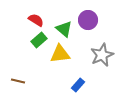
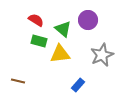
green triangle: moved 1 px left
green rectangle: moved 1 px down; rotated 56 degrees clockwise
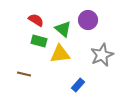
brown line: moved 6 px right, 7 px up
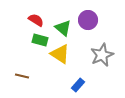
green triangle: moved 1 px up
green rectangle: moved 1 px right, 1 px up
yellow triangle: rotated 40 degrees clockwise
brown line: moved 2 px left, 2 px down
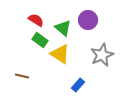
green rectangle: rotated 21 degrees clockwise
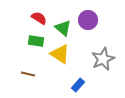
red semicircle: moved 3 px right, 2 px up
green rectangle: moved 4 px left, 1 px down; rotated 28 degrees counterclockwise
gray star: moved 1 px right, 4 px down
brown line: moved 6 px right, 2 px up
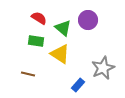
gray star: moved 9 px down
